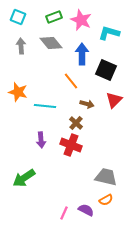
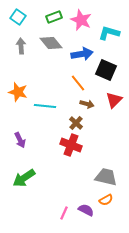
cyan square: rotated 14 degrees clockwise
blue arrow: rotated 80 degrees clockwise
orange line: moved 7 px right, 2 px down
purple arrow: moved 21 px left; rotated 21 degrees counterclockwise
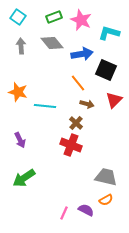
gray diamond: moved 1 px right
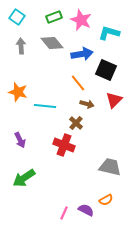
cyan square: moved 1 px left
red cross: moved 7 px left
gray trapezoid: moved 4 px right, 10 px up
